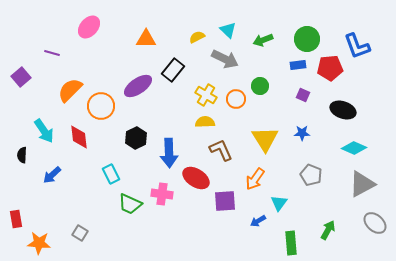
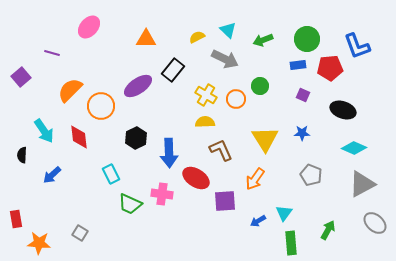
cyan triangle at (279, 203): moved 5 px right, 10 px down
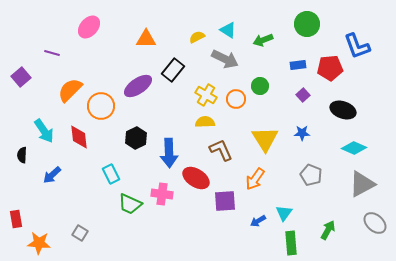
cyan triangle at (228, 30): rotated 12 degrees counterclockwise
green circle at (307, 39): moved 15 px up
purple square at (303, 95): rotated 24 degrees clockwise
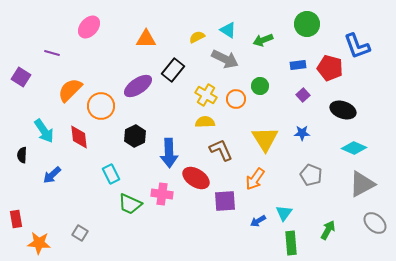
red pentagon at (330, 68): rotated 20 degrees clockwise
purple square at (21, 77): rotated 18 degrees counterclockwise
black hexagon at (136, 138): moved 1 px left, 2 px up
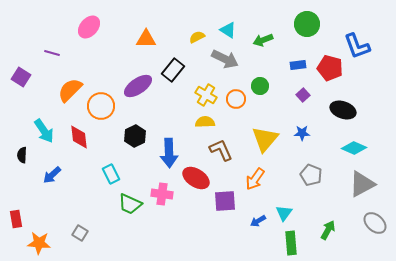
yellow triangle at (265, 139): rotated 12 degrees clockwise
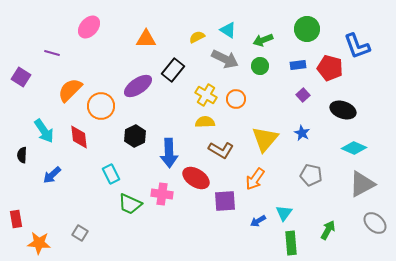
green circle at (307, 24): moved 5 px down
green circle at (260, 86): moved 20 px up
blue star at (302, 133): rotated 28 degrees clockwise
brown L-shape at (221, 150): rotated 145 degrees clockwise
gray pentagon at (311, 175): rotated 10 degrees counterclockwise
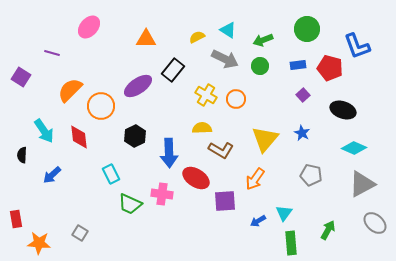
yellow semicircle at (205, 122): moved 3 px left, 6 px down
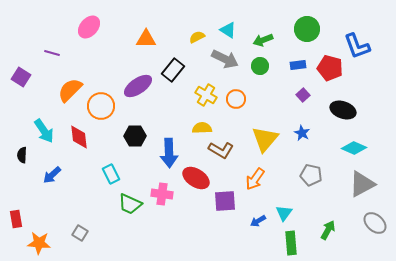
black hexagon at (135, 136): rotated 25 degrees clockwise
